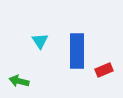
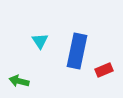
blue rectangle: rotated 12 degrees clockwise
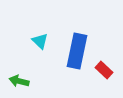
cyan triangle: rotated 12 degrees counterclockwise
red rectangle: rotated 66 degrees clockwise
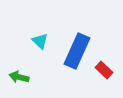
blue rectangle: rotated 12 degrees clockwise
green arrow: moved 4 px up
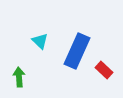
green arrow: rotated 72 degrees clockwise
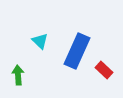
green arrow: moved 1 px left, 2 px up
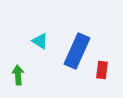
cyan triangle: rotated 12 degrees counterclockwise
red rectangle: moved 2 px left; rotated 54 degrees clockwise
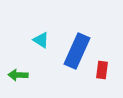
cyan triangle: moved 1 px right, 1 px up
green arrow: rotated 84 degrees counterclockwise
